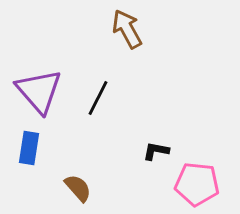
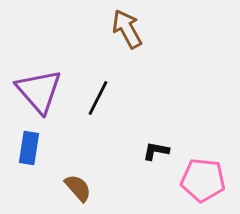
pink pentagon: moved 6 px right, 4 px up
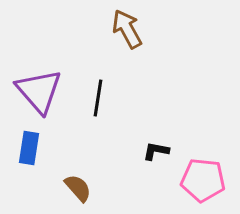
black line: rotated 18 degrees counterclockwise
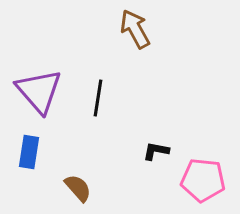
brown arrow: moved 8 px right
blue rectangle: moved 4 px down
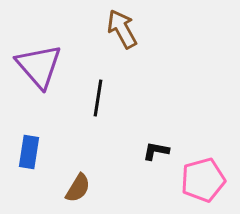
brown arrow: moved 13 px left
purple triangle: moved 25 px up
pink pentagon: rotated 21 degrees counterclockwise
brown semicircle: rotated 72 degrees clockwise
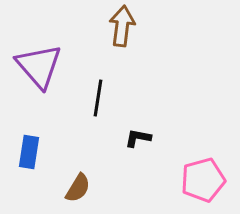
brown arrow: moved 3 px up; rotated 36 degrees clockwise
black L-shape: moved 18 px left, 13 px up
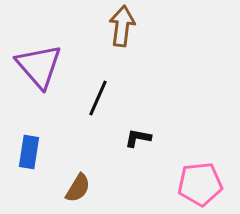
black line: rotated 15 degrees clockwise
pink pentagon: moved 3 px left, 4 px down; rotated 9 degrees clockwise
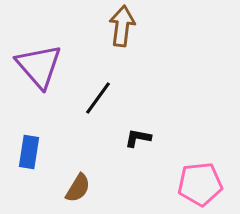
black line: rotated 12 degrees clockwise
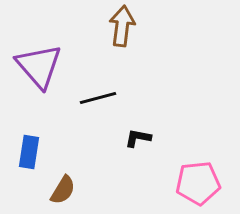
black line: rotated 39 degrees clockwise
pink pentagon: moved 2 px left, 1 px up
brown semicircle: moved 15 px left, 2 px down
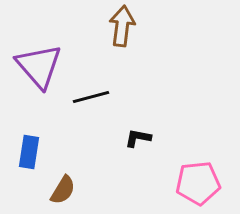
black line: moved 7 px left, 1 px up
